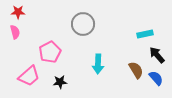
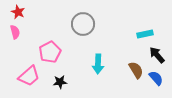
red star: rotated 24 degrees clockwise
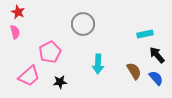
brown semicircle: moved 2 px left, 1 px down
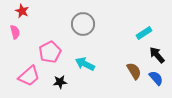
red star: moved 4 px right, 1 px up
cyan rectangle: moved 1 px left, 1 px up; rotated 21 degrees counterclockwise
cyan arrow: moved 13 px left; rotated 114 degrees clockwise
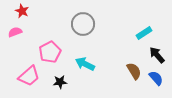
pink semicircle: rotated 96 degrees counterclockwise
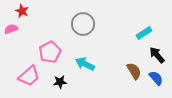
pink semicircle: moved 4 px left, 3 px up
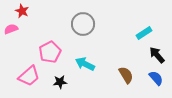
brown semicircle: moved 8 px left, 4 px down
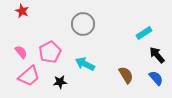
pink semicircle: moved 10 px right, 23 px down; rotated 72 degrees clockwise
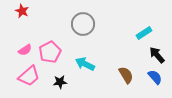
pink semicircle: moved 4 px right, 2 px up; rotated 96 degrees clockwise
blue semicircle: moved 1 px left, 1 px up
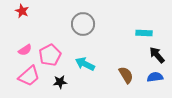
cyan rectangle: rotated 35 degrees clockwise
pink pentagon: moved 3 px down
blue semicircle: rotated 56 degrees counterclockwise
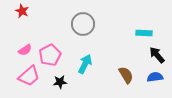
cyan arrow: rotated 90 degrees clockwise
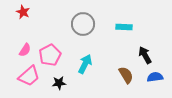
red star: moved 1 px right, 1 px down
cyan rectangle: moved 20 px left, 6 px up
pink semicircle: rotated 24 degrees counterclockwise
black arrow: moved 12 px left; rotated 12 degrees clockwise
black star: moved 1 px left, 1 px down
